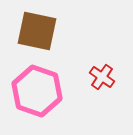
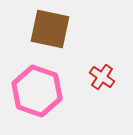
brown square: moved 13 px right, 2 px up
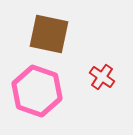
brown square: moved 1 px left, 5 px down
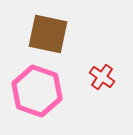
brown square: moved 1 px left
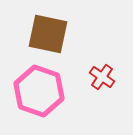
pink hexagon: moved 2 px right
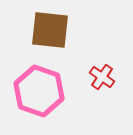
brown square: moved 2 px right, 4 px up; rotated 6 degrees counterclockwise
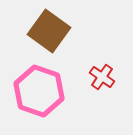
brown square: moved 1 px left, 1 px down; rotated 30 degrees clockwise
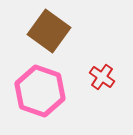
pink hexagon: moved 1 px right
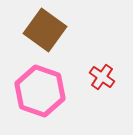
brown square: moved 4 px left, 1 px up
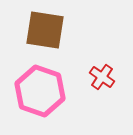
brown square: rotated 27 degrees counterclockwise
